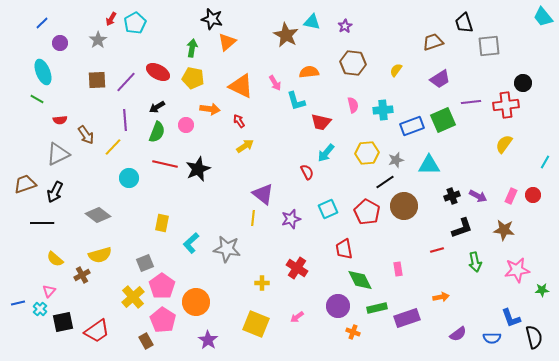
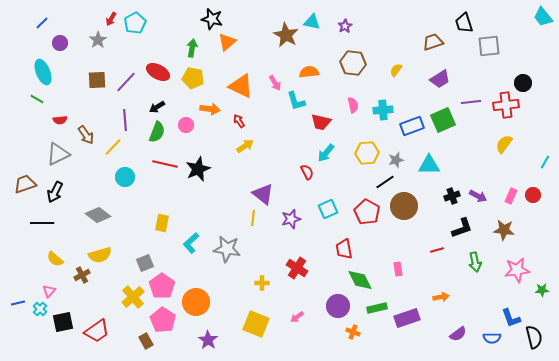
cyan circle at (129, 178): moved 4 px left, 1 px up
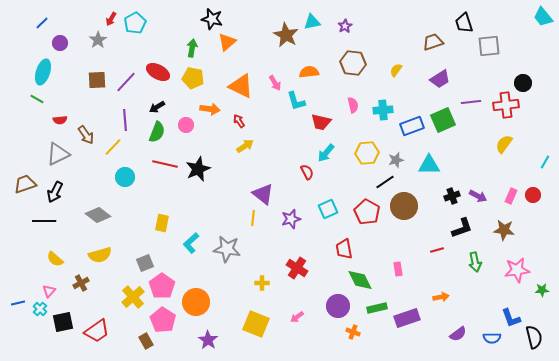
cyan triangle at (312, 22): rotated 24 degrees counterclockwise
cyan ellipse at (43, 72): rotated 40 degrees clockwise
black line at (42, 223): moved 2 px right, 2 px up
brown cross at (82, 275): moved 1 px left, 8 px down
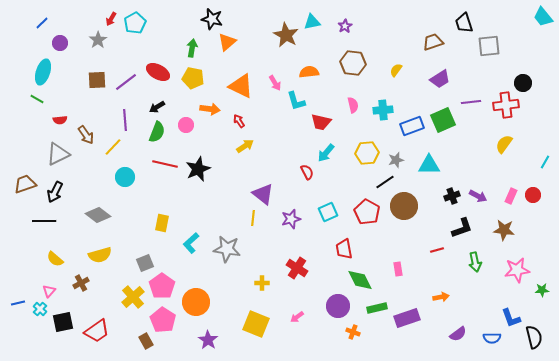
purple line at (126, 82): rotated 10 degrees clockwise
cyan square at (328, 209): moved 3 px down
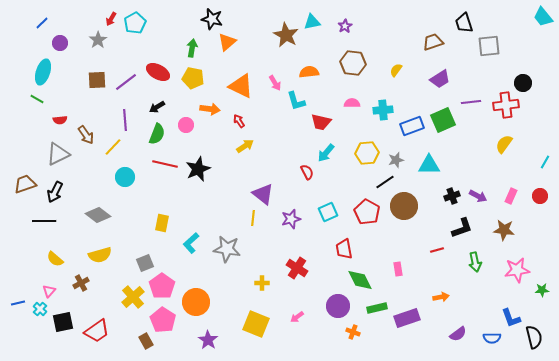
pink semicircle at (353, 105): moved 1 px left, 2 px up; rotated 77 degrees counterclockwise
green semicircle at (157, 132): moved 2 px down
red circle at (533, 195): moved 7 px right, 1 px down
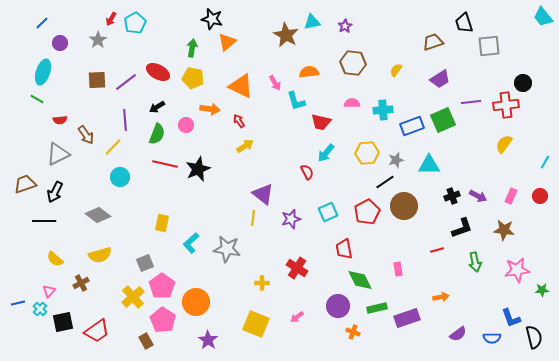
cyan circle at (125, 177): moved 5 px left
red pentagon at (367, 212): rotated 15 degrees clockwise
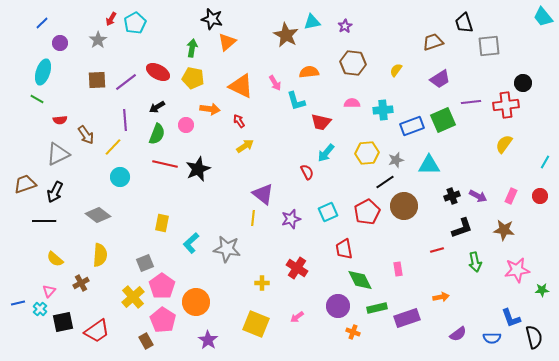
yellow semicircle at (100, 255): rotated 70 degrees counterclockwise
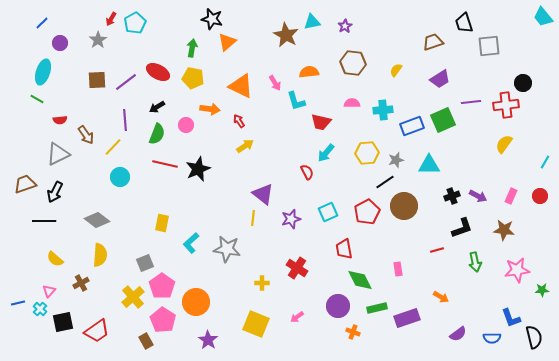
gray diamond at (98, 215): moved 1 px left, 5 px down
orange arrow at (441, 297): rotated 42 degrees clockwise
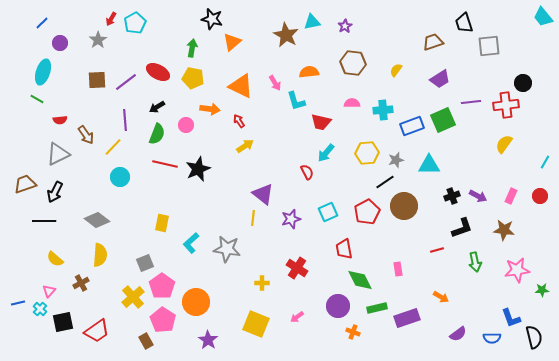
orange triangle at (227, 42): moved 5 px right
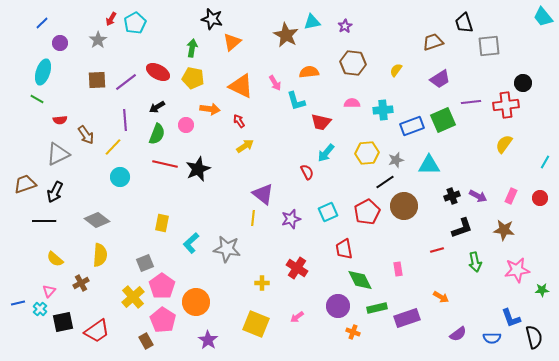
red circle at (540, 196): moved 2 px down
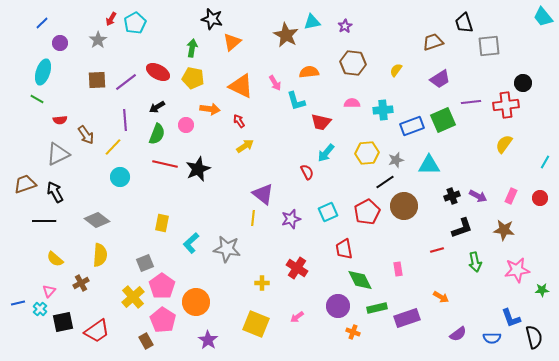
black arrow at (55, 192): rotated 125 degrees clockwise
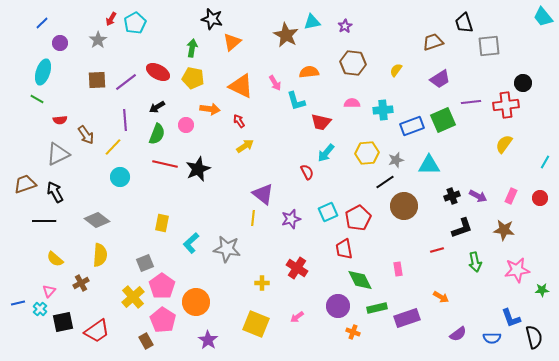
red pentagon at (367, 212): moved 9 px left, 6 px down
